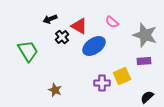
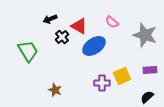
purple rectangle: moved 6 px right, 9 px down
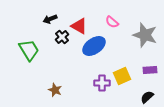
green trapezoid: moved 1 px right, 1 px up
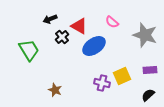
purple cross: rotated 14 degrees clockwise
black semicircle: moved 1 px right, 2 px up
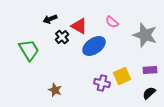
black semicircle: moved 1 px right, 2 px up
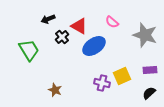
black arrow: moved 2 px left
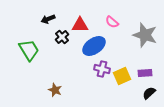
red triangle: moved 1 px right, 1 px up; rotated 30 degrees counterclockwise
purple rectangle: moved 5 px left, 3 px down
purple cross: moved 14 px up
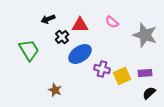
blue ellipse: moved 14 px left, 8 px down
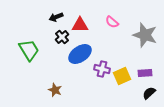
black arrow: moved 8 px right, 2 px up
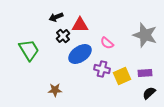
pink semicircle: moved 5 px left, 21 px down
black cross: moved 1 px right, 1 px up
brown star: rotated 24 degrees counterclockwise
